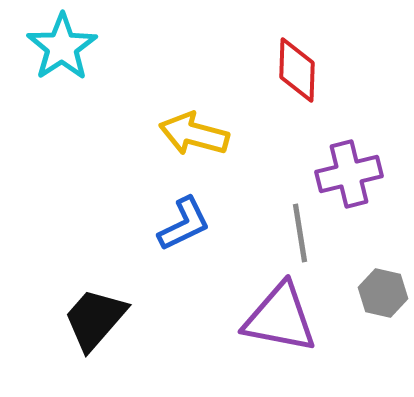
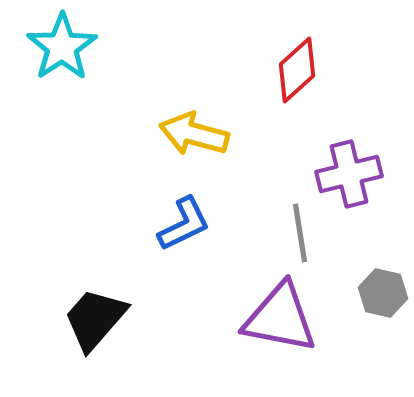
red diamond: rotated 46 degrees clockwise
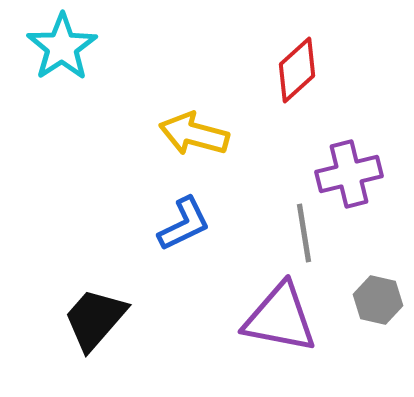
gray line: moved 4 px right
gray hexagon: moved 5 px left, 7 px down
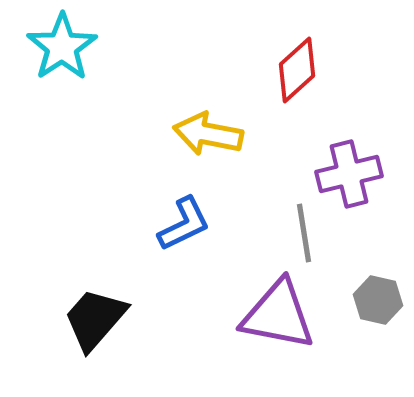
yellow arrow: moved 14 px right; rotated 4 degrees counterclockwise
purple triangle: moved 2 px left, 3 px up
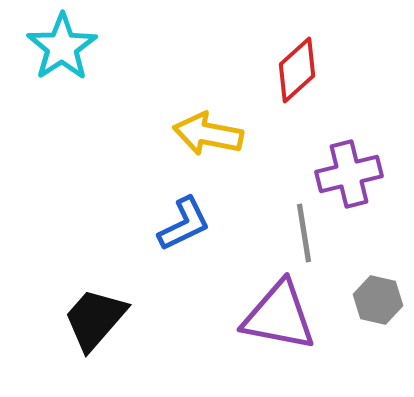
purple triangle: moved 1 px right, 1 px down
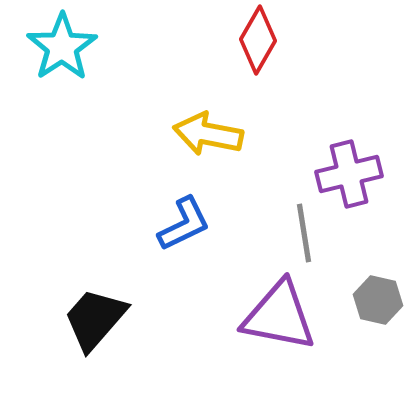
red diamond: moved 39 px left, 30 px up; rotated 18 degrees counterclockwise
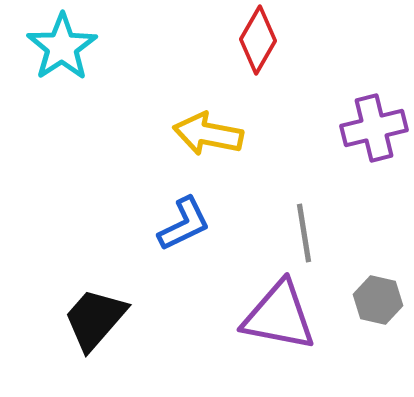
purple cross: moved 25 px right, 46 px up
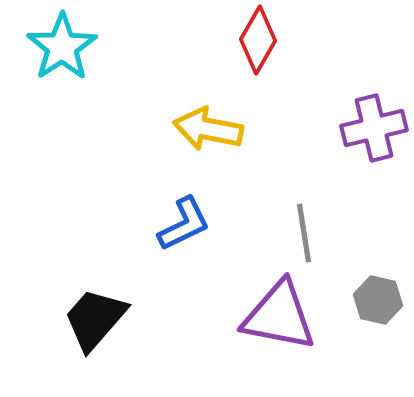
yellow arrow: moved 5 px up
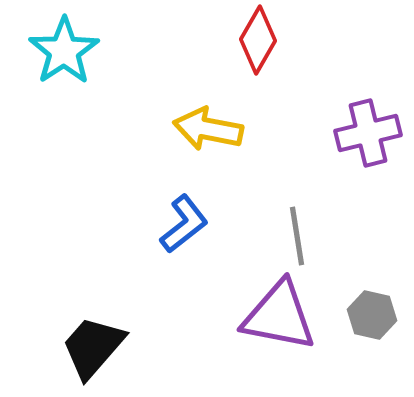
cyan star: moved 2 px right, 4 px down
purple cross: moved 6 px left, 5 px down
blue L-shape: rotated 12 degrees counterclockwise
gray line: moved 7 px left, 3 px down
gray hexagon: moved 6 px left, 15 px down
black trapezoid: moved 2 px left, 28 px down
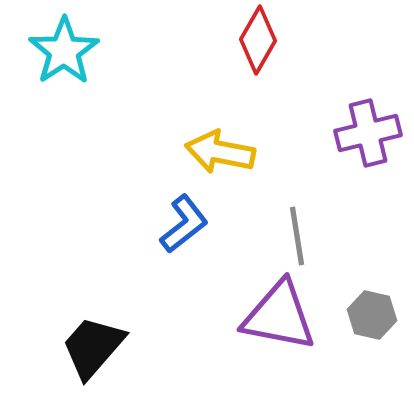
yellow arrow: moved 12 px right, 23 px down
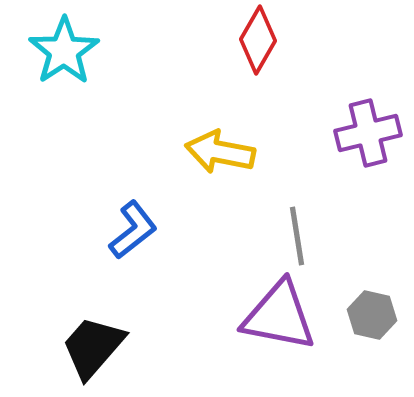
blue L-shape: moved 51 px left, 6 px down
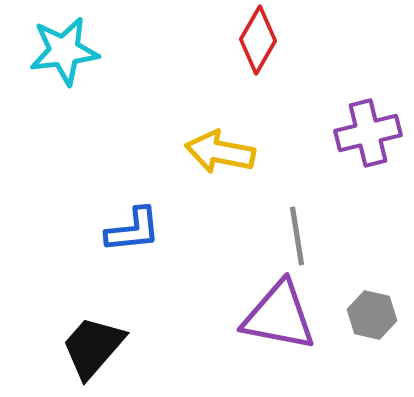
cyan star: rotated 26 degrees clockwise
blue L-shape: rotated 32 degrees clockwise
